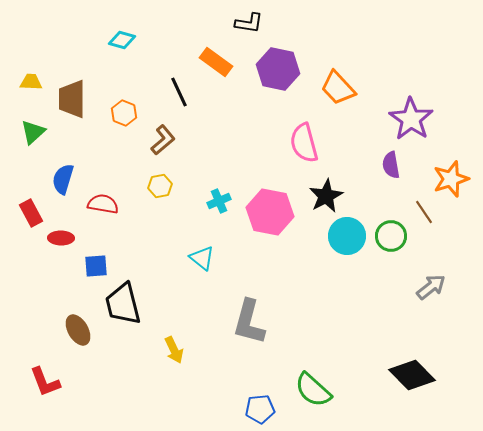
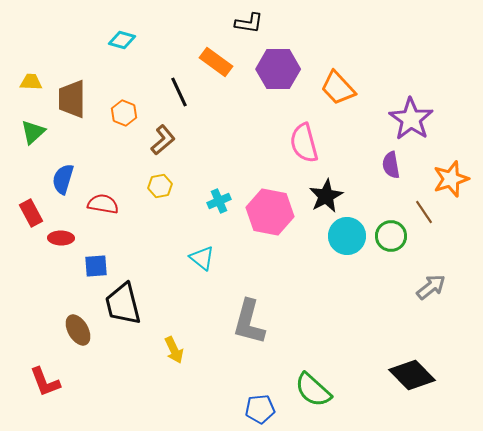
purple hexagon: rotated 12 degrees counterclockwise
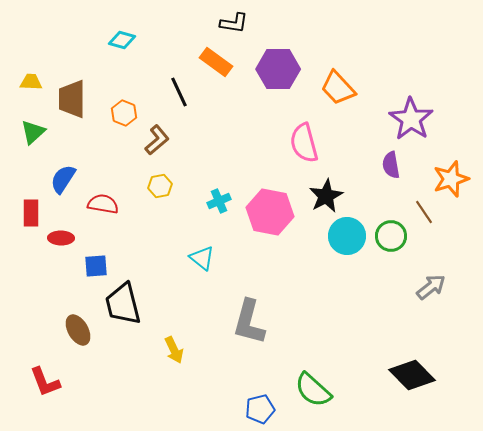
black L-shape: moved 15 px left
brown L-shape: moved 6 px left
blue semicircle: rotated 16 degrees clockwise
red rectangle: rotated 28 degrees clockwise
blue pentagon: rotated 8 degrees counterclockwise
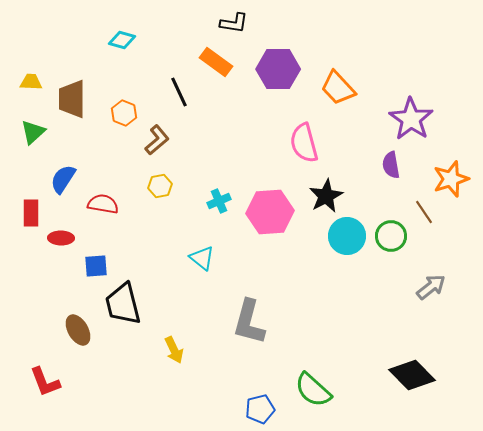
pink hexagon: rotated 15 degrees counterclockwise
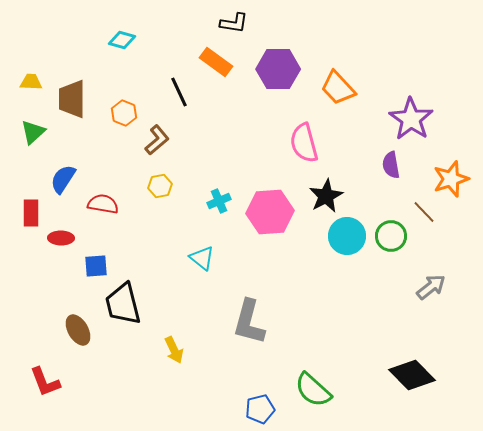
brown line: rotated 10 degrees counterclockwise
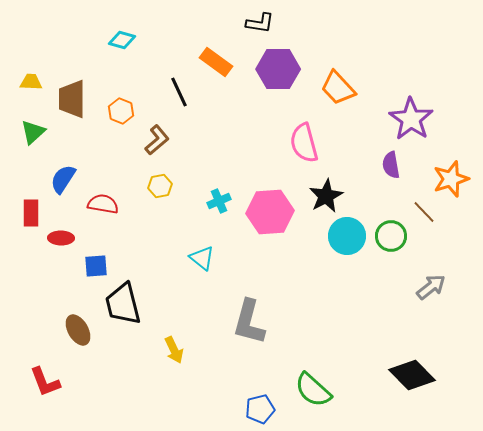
black L-shape: moved 26 px right
orange hexagon: moved 3 px left, 2 px up
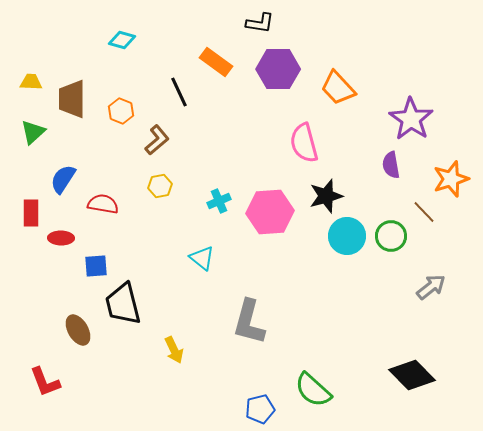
black star: rotated 12 degrees clockwise
